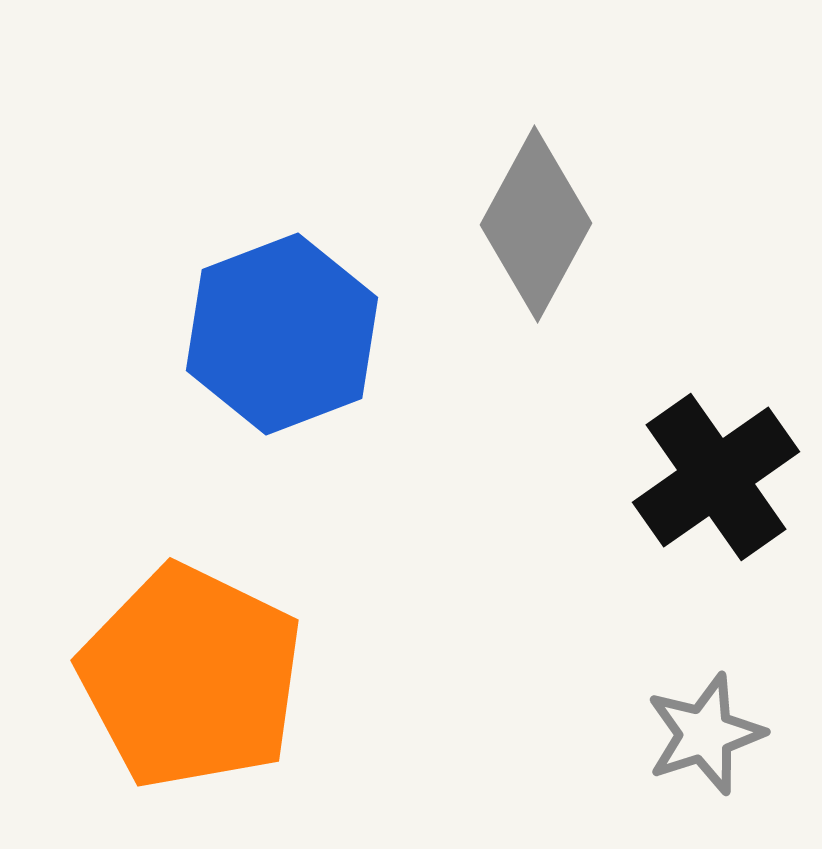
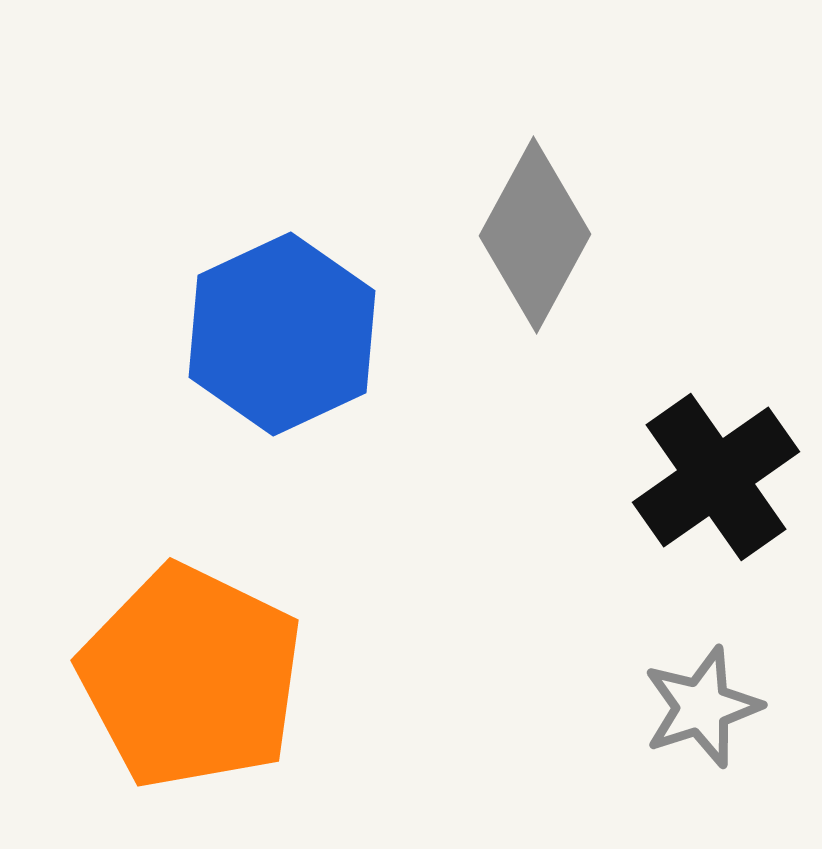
gray diamond: moved 1 px left, 11 px down
blue hexagon: rotated 4 degrees counterclockwise
gray star: moved 3 px left, 27 px up
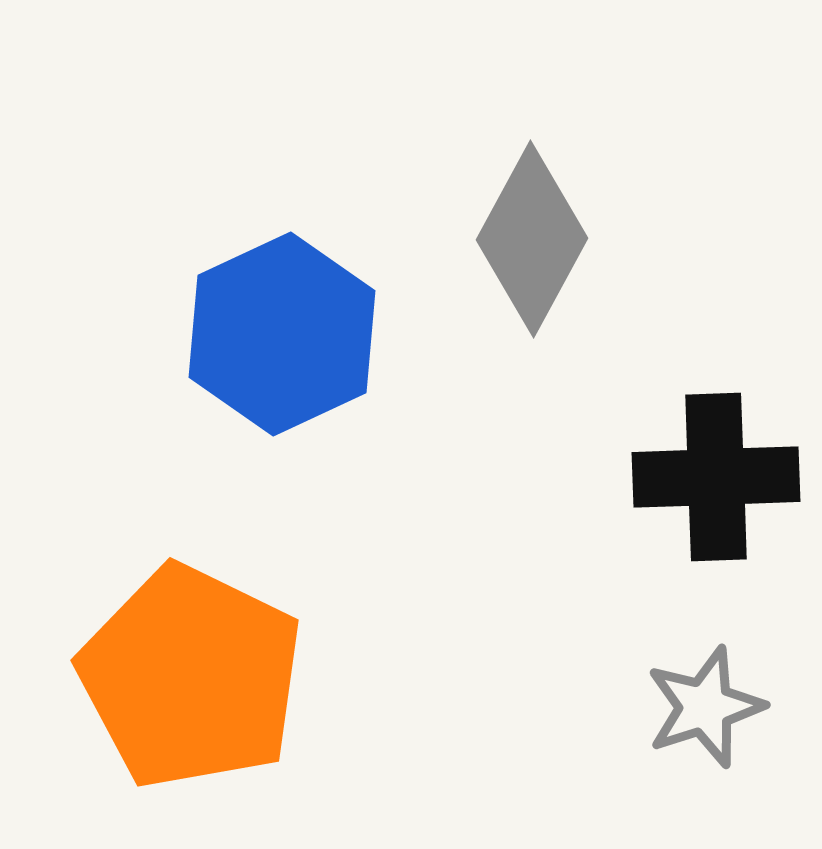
gray diamond: moved 3 px left, 4 px down
black cross: rotated 33 degrees clockwise
gray star: moved 3 px right
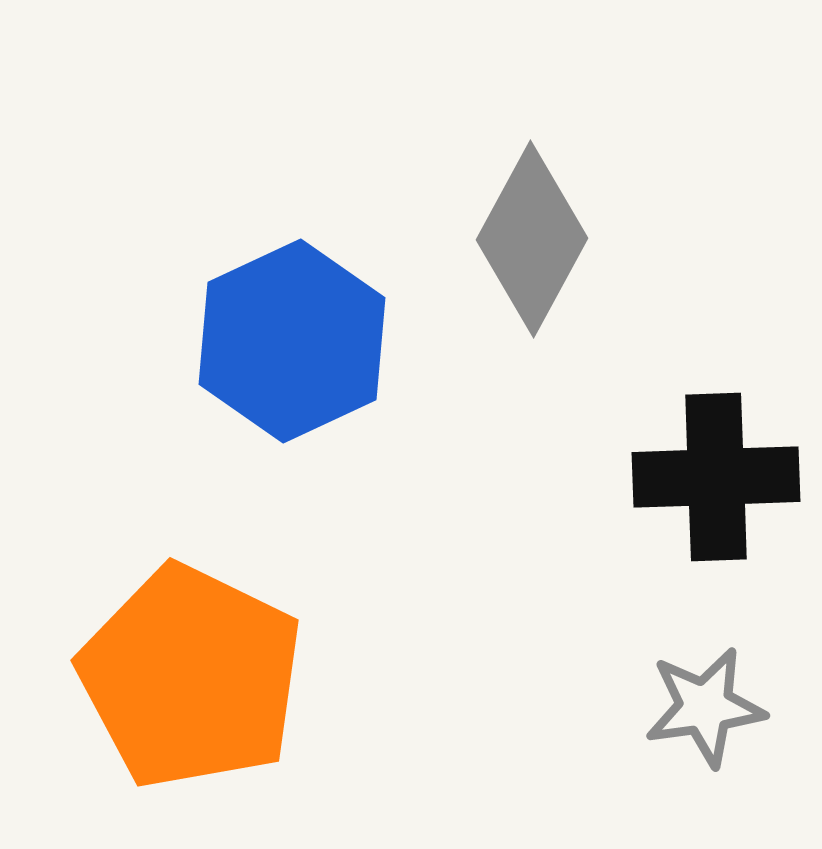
blue hexagon: moved 10 px right, 7 px down
gray star: rotated 10 degrees clockwise
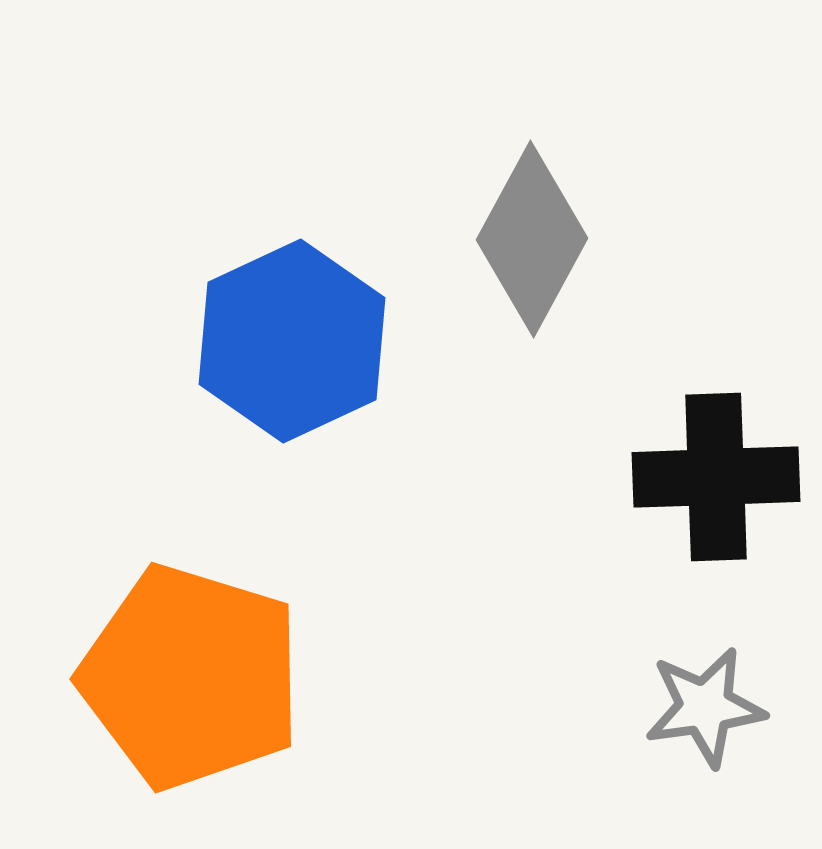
orange pentagon: rotated 9 degrees counterclockwise
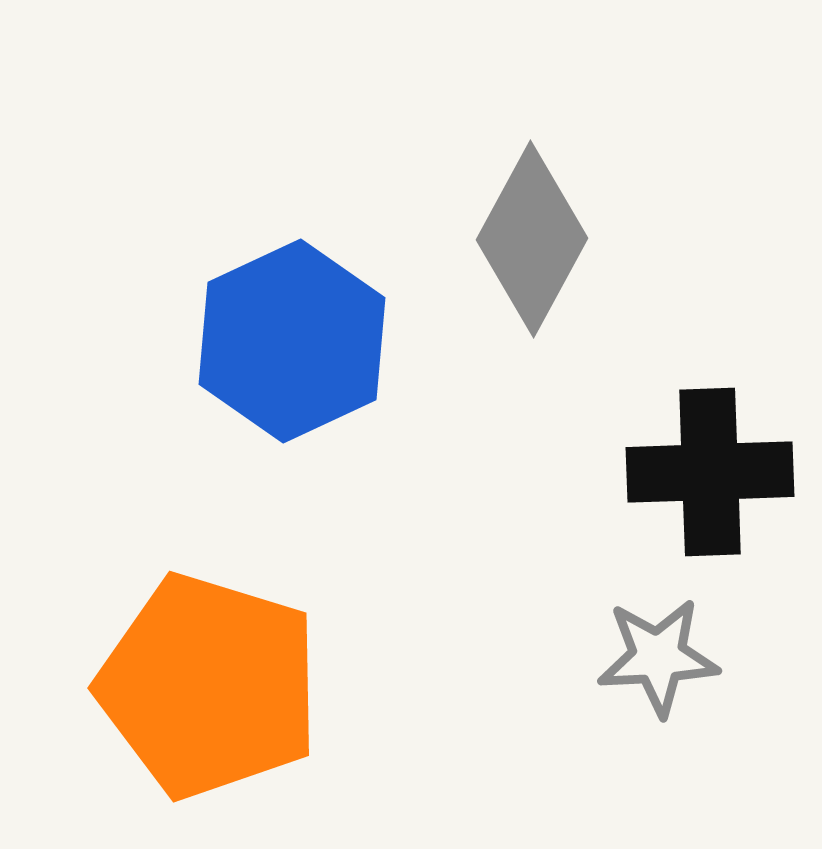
black cross: moved 6 px left, 5 px up
orange pentagon: moved 18 px right, 9 px down
gray star: moved 47 px left, 50 px up; rotated 5 degrees clockwise
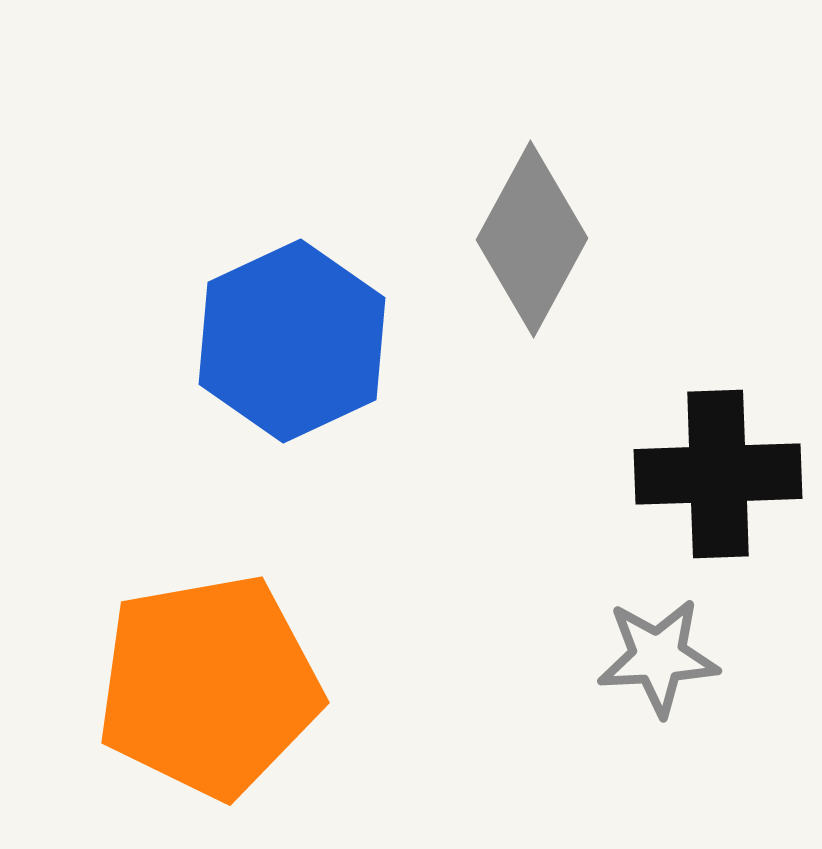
black cross: moved 8 px right, 2 px down
orange pentagon: rotated 27 degrees counterclockwise
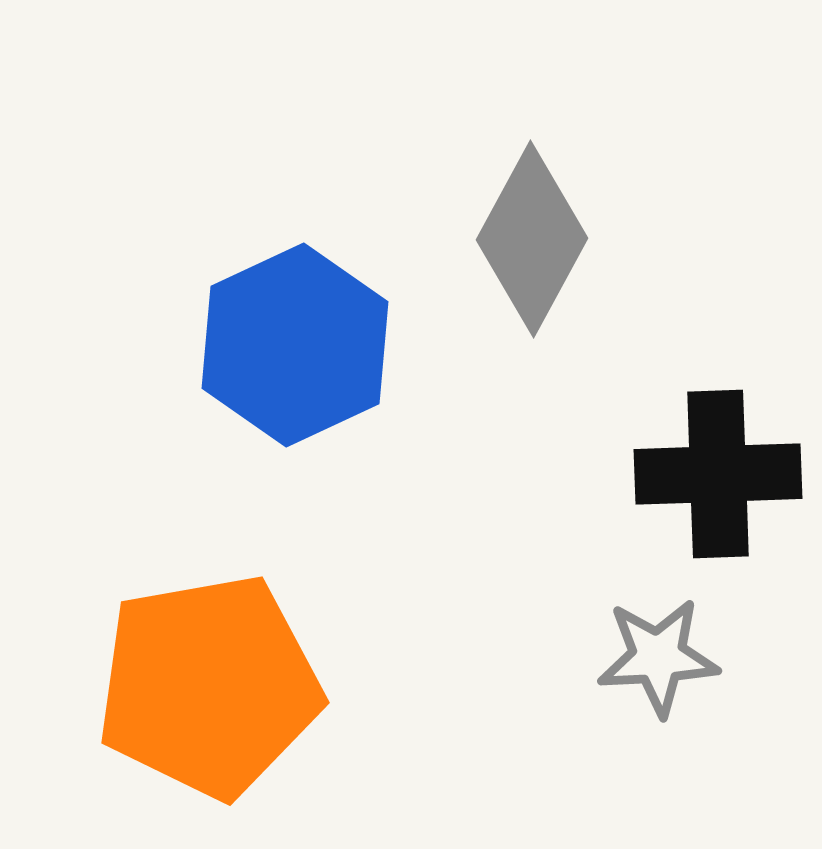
blue hexagon: moved 3 px right, 4 px down
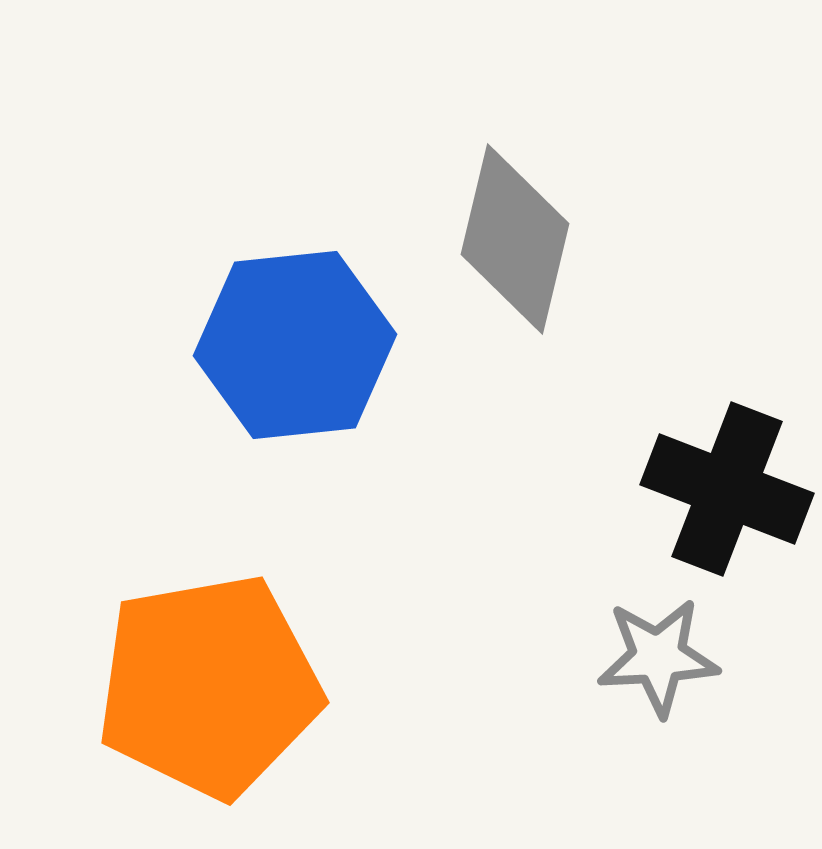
gray diamond: moved 17 px left; rotated 15 degrees counterclockwise
blue hexagon: rotated 19 degrees clockwise
black cross: moved 9 px right, 15 px down; rotated 23 degrees clockwise
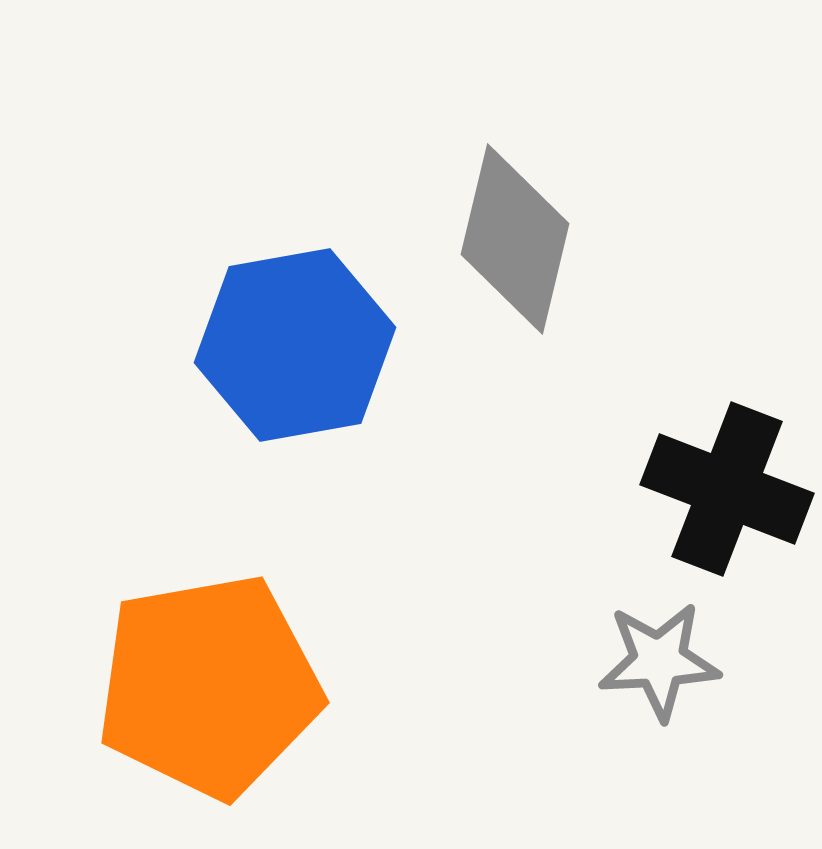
blue hexagon: rotated 4 degrees counterclockwise
gray star: moved 1 px right, 4 px down
